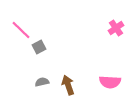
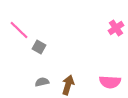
pink line: moved 2 px left
gray square: rotated 32 degrees counterclockwise
brown arrow: rotated 36 degrees clockwise
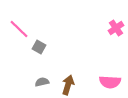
pink line: moved 1 px up
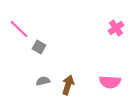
gray semicircle: moved 1 px right, 1 px up
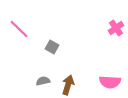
gray square: moved 13 px right
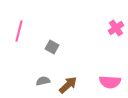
pink line: moved 2 px down; rotated 60 degrees clockwise
brown arrow: rotated 30 degrees clockwise
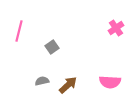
gray square: rotated 24 degrees clockwise
gray semicircle: moved 1 px left
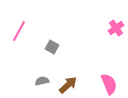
pink line: rotated 15 degrees clockwise
gray square: rotated 24 degrees counterclockwise
pink semicircle: moved 1 px left, 2 px down; rotated 115 degrees counterclockwise
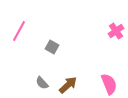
pink cross: moved 3 px down
gray semicircle: moved 2 px down; rotated 120 degrees counterclockwise
